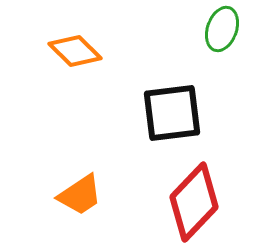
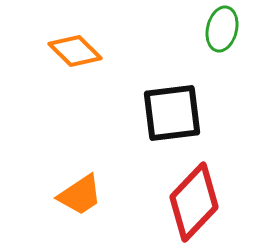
green ellipse: rotated 6 degrees counterclockwise
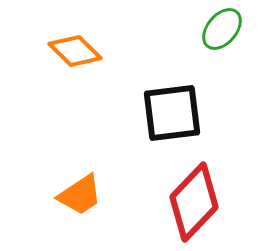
green ellipse: rotated 27 degrees clockwise
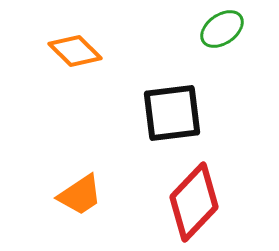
green ellipse: rotated 15 degrees clockwise
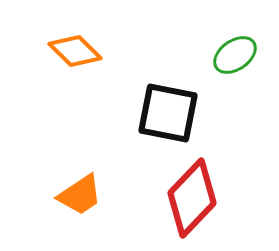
green ellipse: moved 13 px right, 26 px down
black square: moved 4 px left; rotated 18 degrees clockwise
red diamond: moved 2 px left, 4 px up
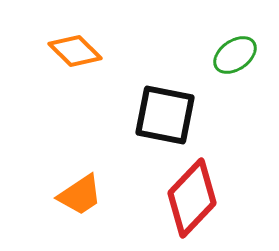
black square: moved 3 px left, 2 px down
